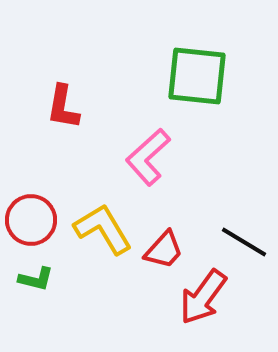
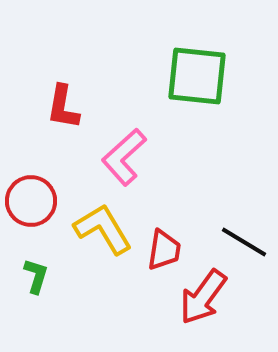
pink L-shape: moved 24 px left
red circle: moved 19 px up
red trapezoid: rotated 33 degrees counterclockwise
green L-shape: moved 3 px up; rotated 87 degrees counterclockwise
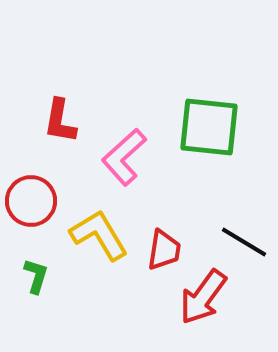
green square: moved 12 px right, 51 px down
red L-shape: moved 3 px left, 14 px down
yellow L-shape: moved 4 px left, 6 px down
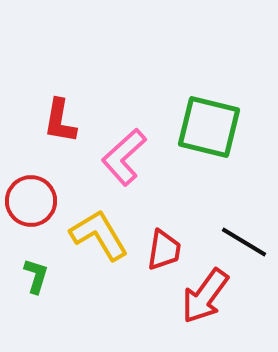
green square: rotated 8 degrees clockwise
red arrow: moved 2 px right, 1 px up
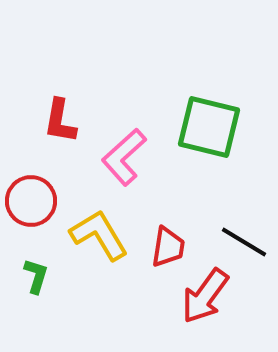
red trapezoid: moved 4 px right, 3 px up
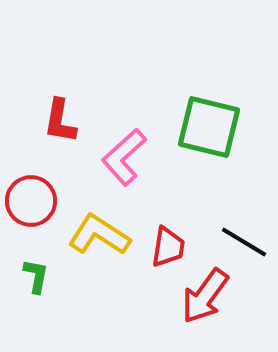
yellow L-shape: rotated 26 degrees counterclockwise
green L-shape: rotated 6 degrees counterclockwise
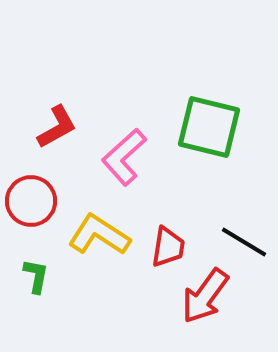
red L-shape: moved 3 px left, 6 px down; rotated 129 degrees counterclockwise
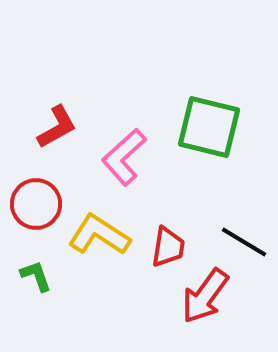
red circle: moved 5 px right, 3 px down
green L-shape: rotated 30 degrees counterclockwise
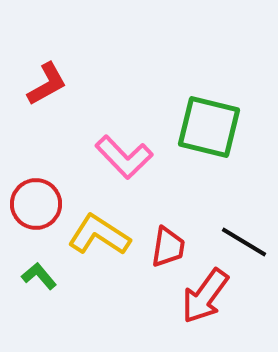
red L-shape: moved 10 px left, 43 px up
pink L-shape: rotated 92 degrees counterclockwise
green L-shape: moved 3 px right; rotated 21 degrees counterclockwise
